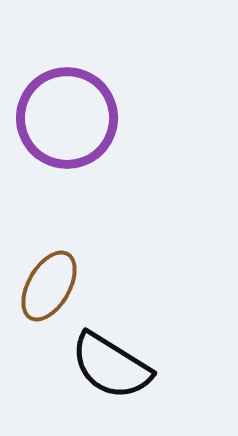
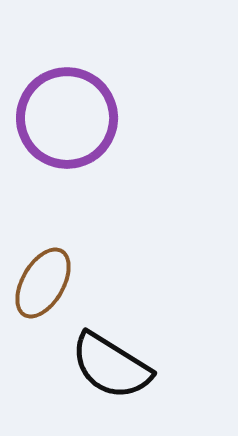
brown ellipse: moved 6 px left, 3 px up
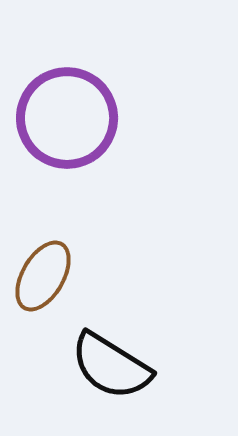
brown ellipse: moved 7 px up
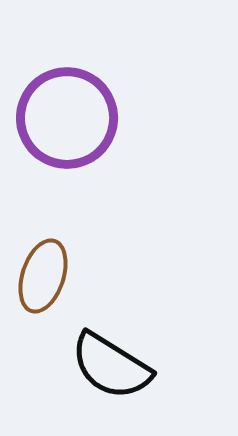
brown ellipse: rotated 12 degrees counterclockwise
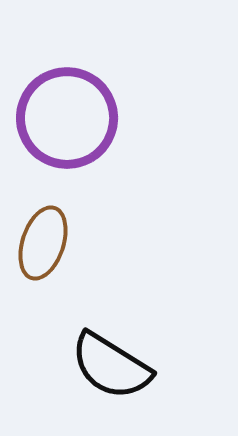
brown ellipse: moved 33 px up
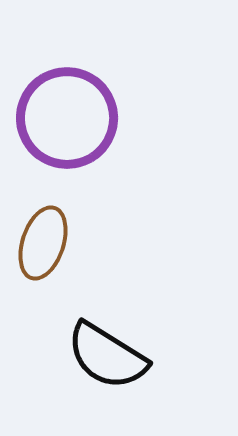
black semicircle: moved 4 px left, 10 px up
